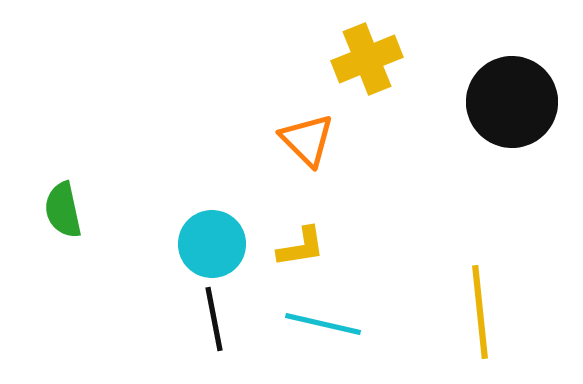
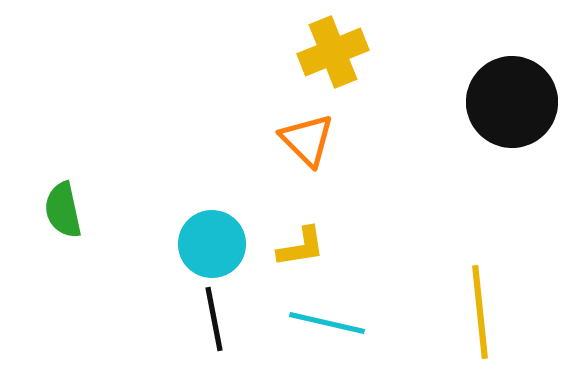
yellow cross: moved 34 px left, 7 px up
cyan line: moved 4 px right, 1 px up
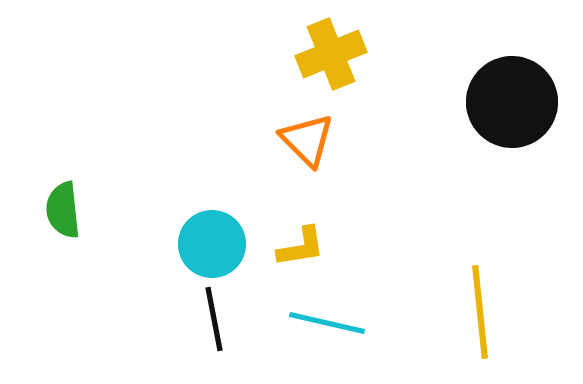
yellow cross: moved 2 px left, 2 px down
green semicircle: rotated 6 degrees clockwise
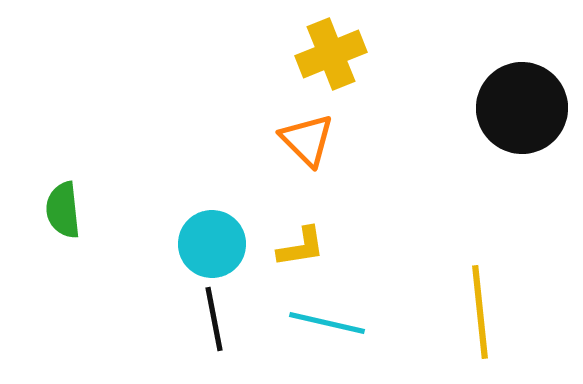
black circle: moved 10 px right, 6 px down
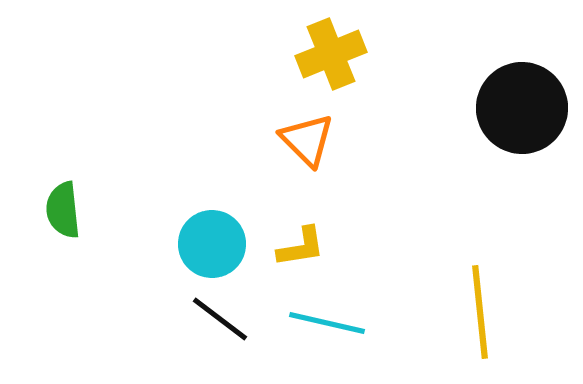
black line: moved 6 px right; rotated 42 degrees counterclockwise
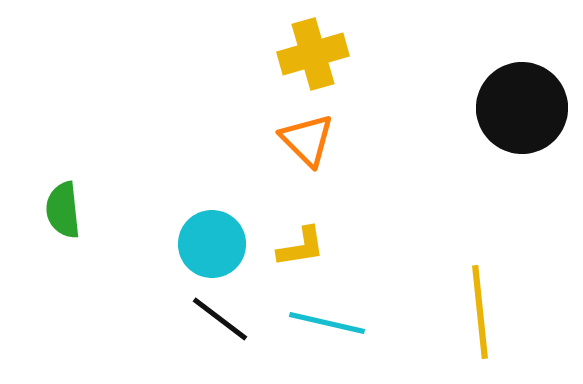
yellow cross: moved 18 px left; rotated 6 degrees clockwise
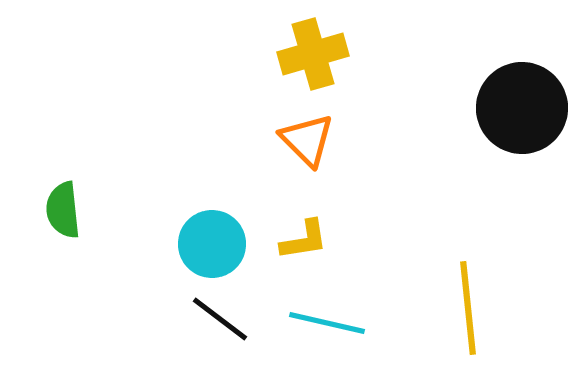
yellow L-shape: moved 3 px right, 7 px up
yellow line: moved 12 px left, 4 px up
